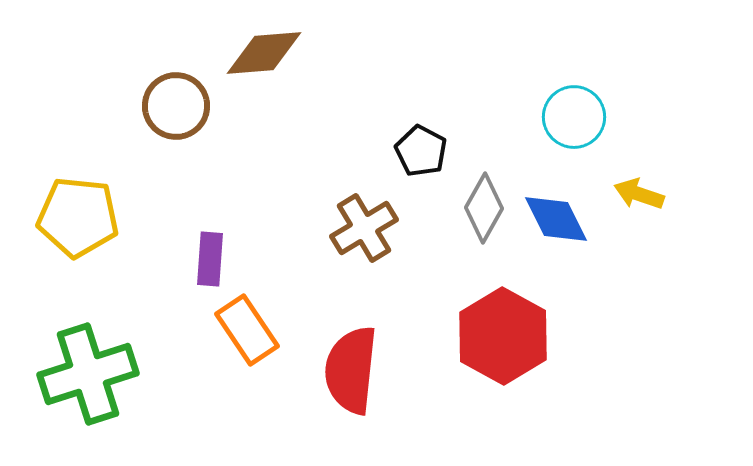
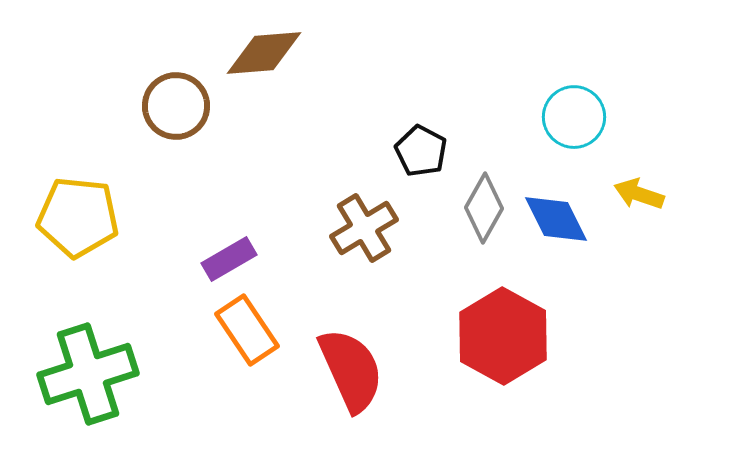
purple rectangle: moved 19 px right; rotated 56 degrees clockwise
red semicircle: rotated 150 degrees clockwise
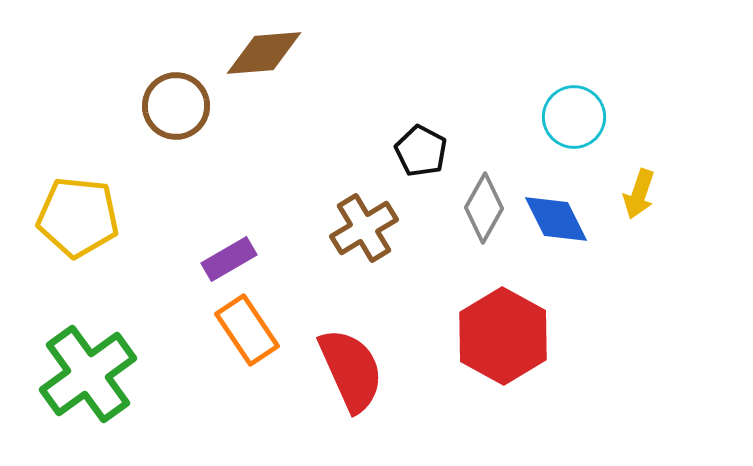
yellow arrow: rotated 90 degrees counterclockwise
green cross: rotated 18 degrees counterclockwise
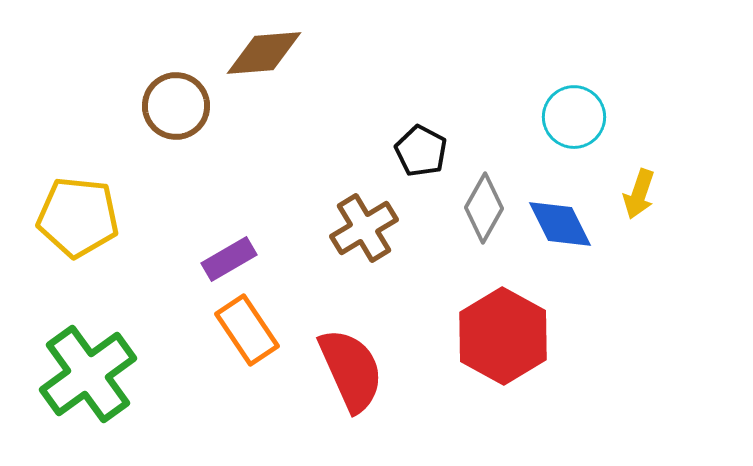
blue diamond: moved 4 px right, 5 px down
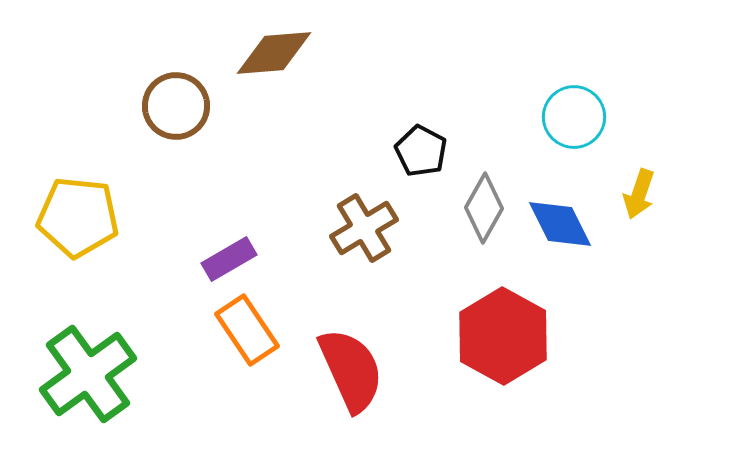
brown diamond: moved 10 px right
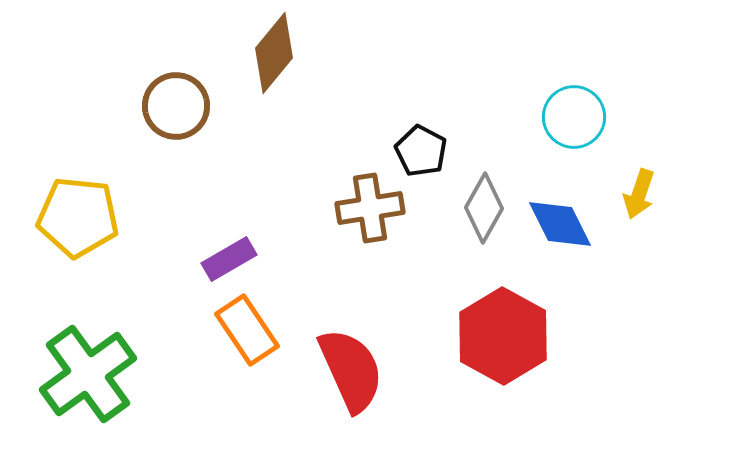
brown diamond: rotated 46 degrees counterclockwise
brown cross: moved 6 px right, 20 px up; rotated 22 degrees clockwise
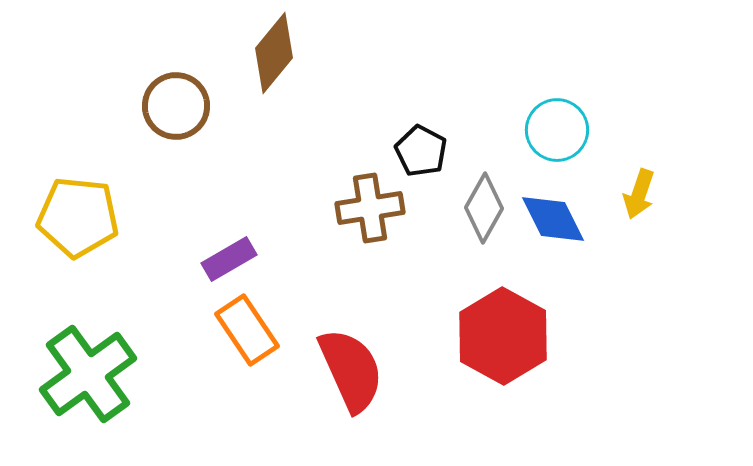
cyan circle: moved 17 px left, 13 px down
blue diamond: moved 7 px left, 5 px up
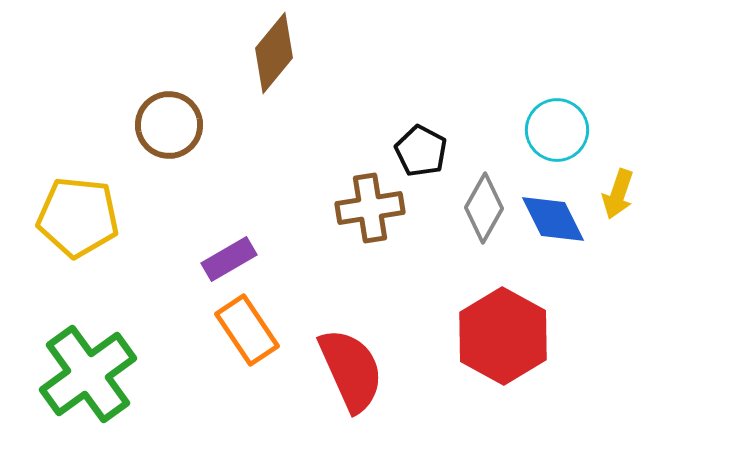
brown circle: moved 7 px left, 19 px down
yellow arrow: moved 21 px left
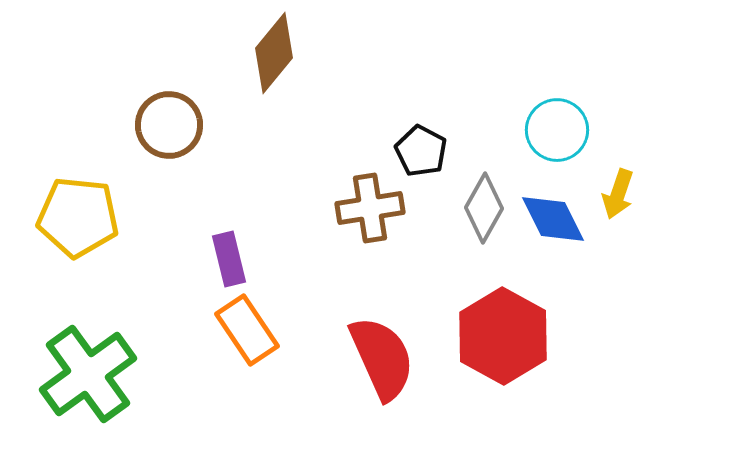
purple rectangle: rotated 74 degrees counterclockwise
red semicircle: moved 31 px right, 12 px up
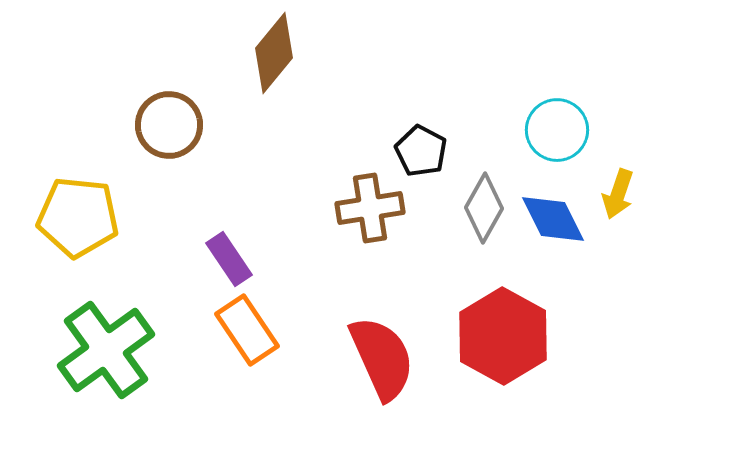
purple rectangle: rotated 20 degrees counterclockwise
green cross: moved 18 px right, 24 px up
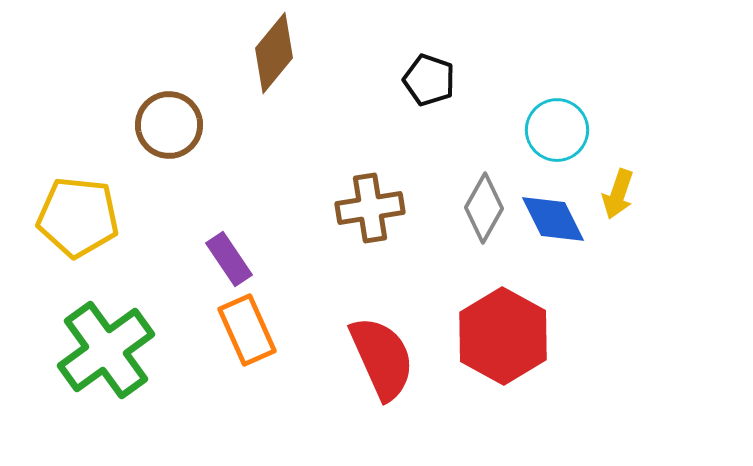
black pentagon: moved 8 px right, 71 px up; rotated 9 degrees counterclockwise
orange rectangle: rotated 10 degrees clockwise
